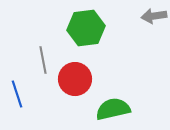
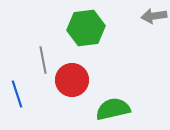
red circle: moved 3 px left, 1 px down
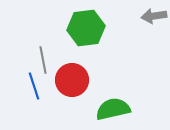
blue line: moved 17 px right, 8 px up
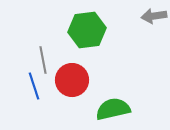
green hexagon: moved 1 px right, 2 px down
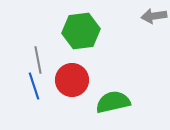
green hexagon: moved 6 px left, 1 px down
gray line: moved 5 px left
green semicircle: moved 7 px up
